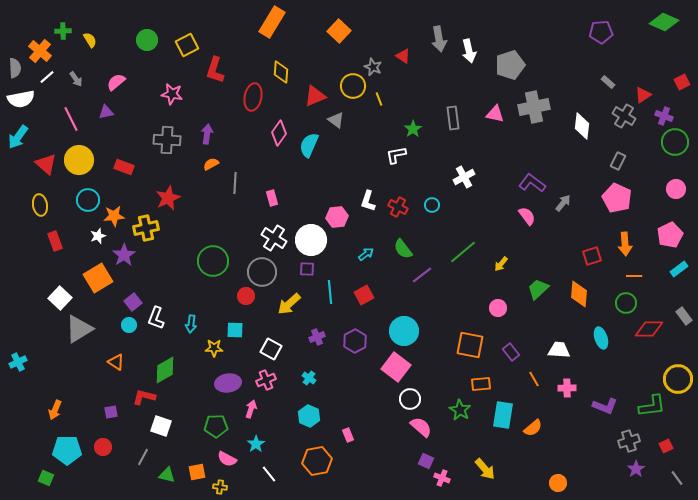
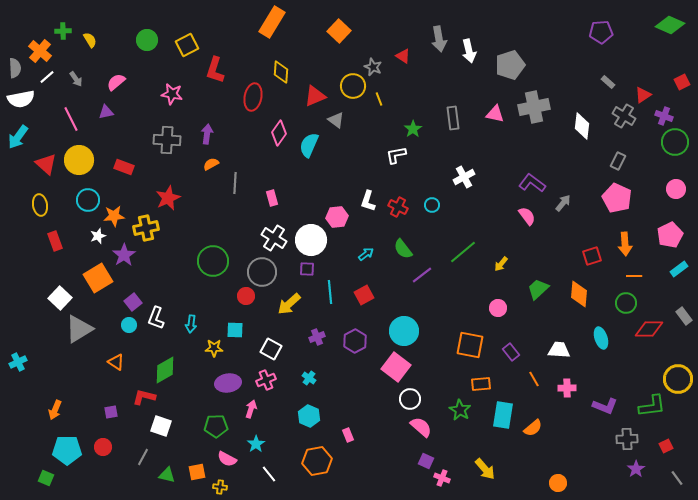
green diamond at (664, 22): moved 6 px right, 3 px down
gray cross at (629, 441): moved 2 px left, 2 px up; rotated 15 degrees clockwise
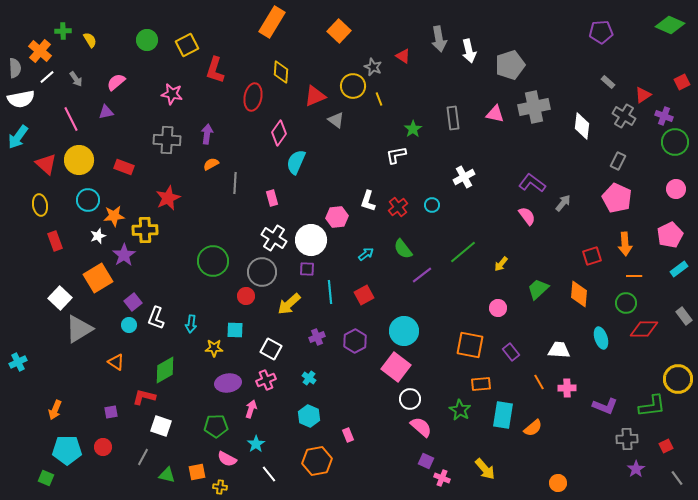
cyan semicircle at (309, 145): moved 13 px left, 17 px down
red cross at (398, 207): rotated 24 degrees clockwise
yellow cross at (146, 228): moved 1 px left, 2 px down; rotated 10 degrees clockwise
red diamond at (649, 329): moved 5 px left
orange line at (534, 379): moved 5 px right, 3 px down
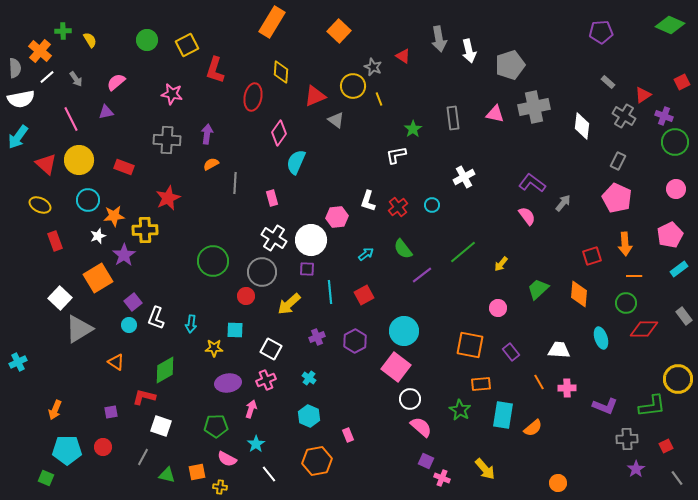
yellow ellipse at (40, 205): rotated 55 degrees counterclockwise
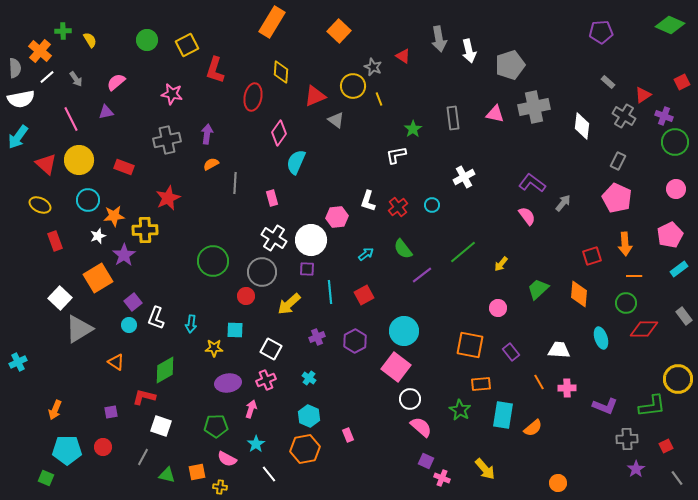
gray cross at (167, 140): rotated 16 degrees counterclockwise
orange hexagon at (317, 461): moved 12 px left, 12 px up
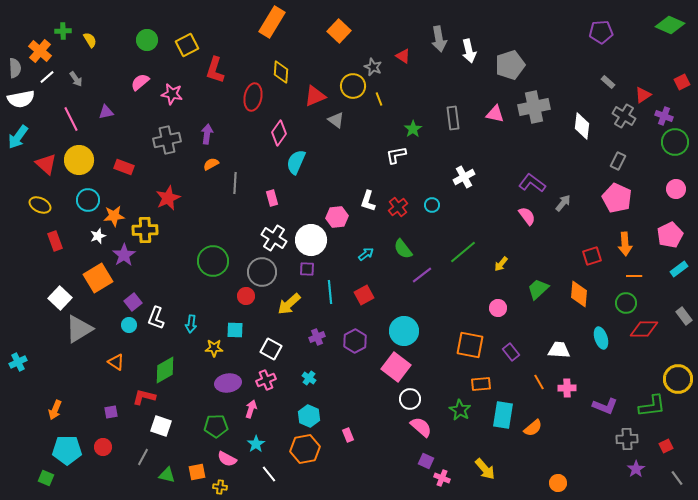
pink semicircle at (116, 82): moved 24 px right
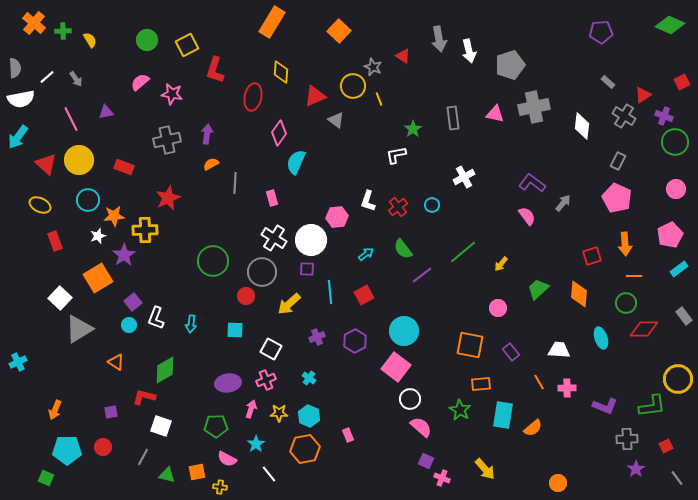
orange cross at (40, 51): moved 6 px left, 28 px up
yellow star at (214, 348): moved 65 px right, 65 px down
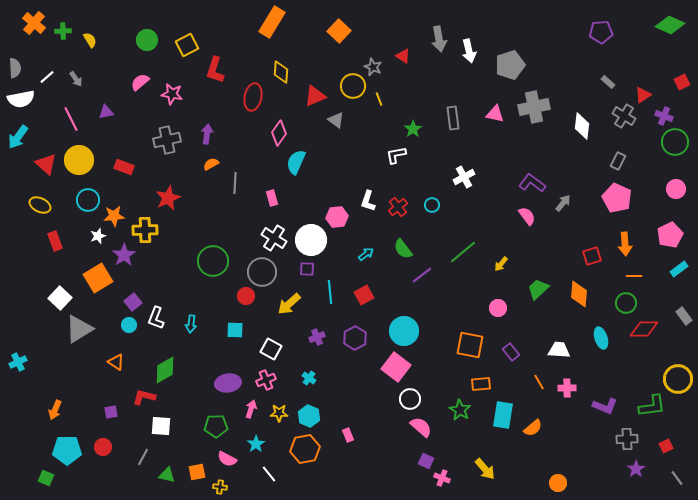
purple hexagon at (355, 341): moved 3 px up
white square at (161, 426): rotated 15 degrees counterclockwise
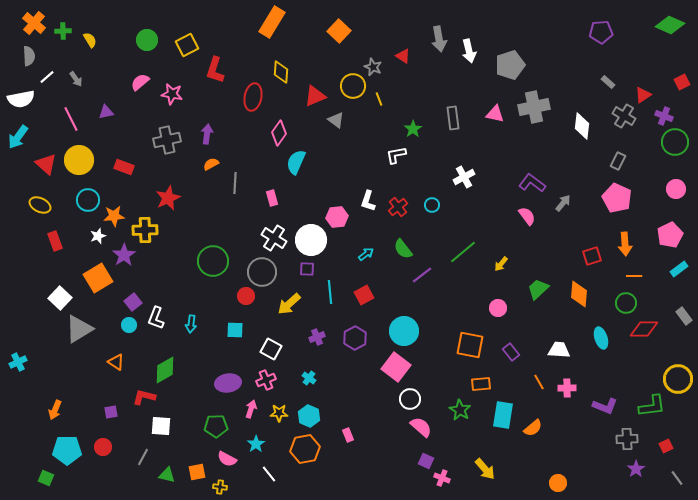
gray semicircle at (15, 68): moved 14 px right, 12 px up
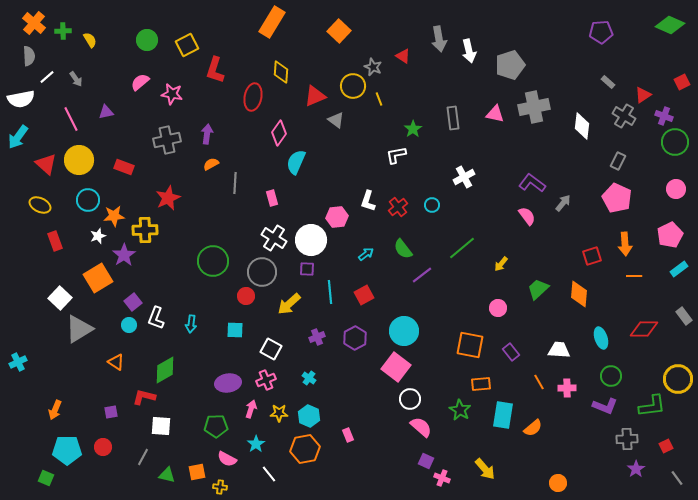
green line at (463, 252): moved 1 px left, 4 px up
green circle at (626, 303): moved 15 px left, 73 px down
